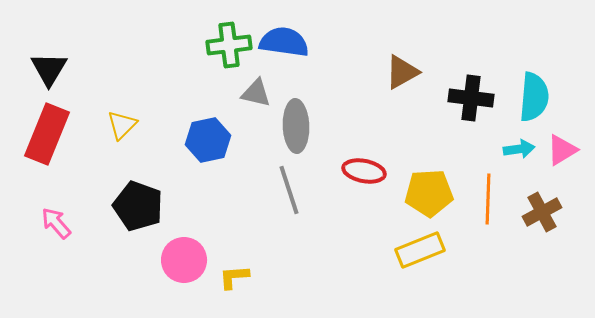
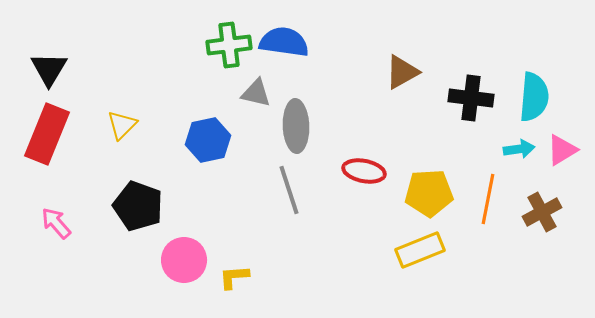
orange line: rotated 9 degrees clockwise
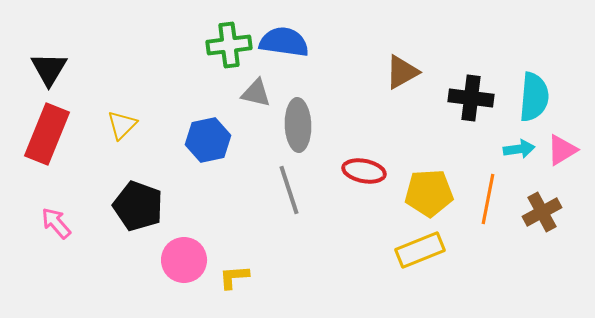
gray ellipse: moved 2 px right, 1 px up
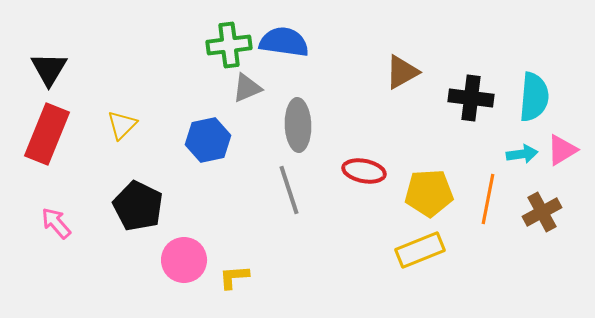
gray triangle: moved 9 px left, 5 px up; rotated 36 degrees counterclockwise
cyan arrow: moved 3 px right, 5 px down
black pentagon: rotated 6 degrees clockwise
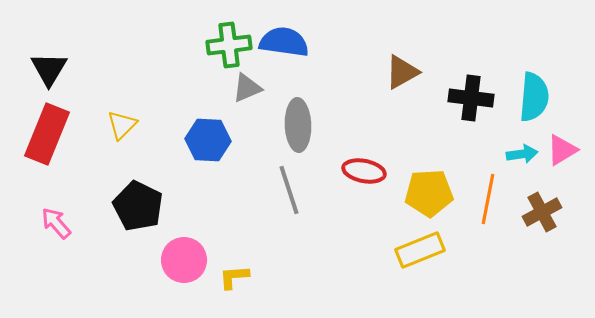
blue hexagon: rotated 15 degrees clockwise
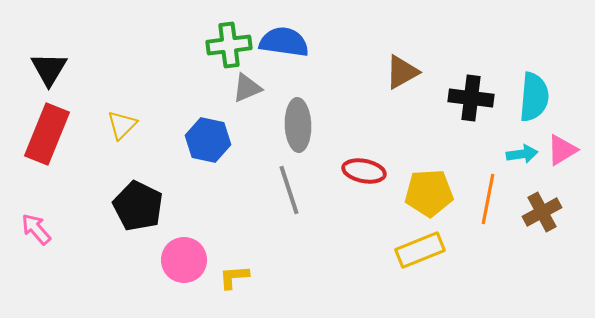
blue hexagon: rotated 9 degrees clockwise
pink arrow: moved 20 px left, 6 px down
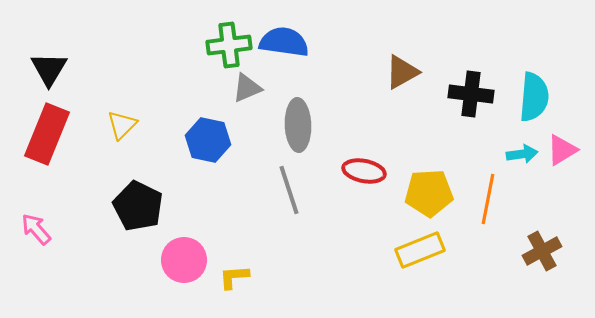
black cross: moved 4 px up
brown cross: moved 39 px down
